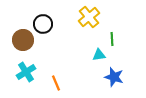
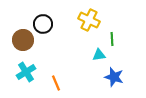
yellow cross: moved 3 px down; rotated 25 degrees counterclockwise
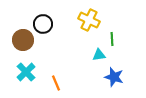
cyan cross: rotated 12 degrees counterclockwise
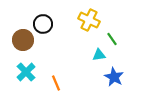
green line: rotated 32 degrees counterclockwise
blue star: rotated 12 degrees clockwise
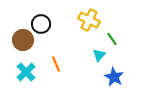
black circle: moved 2 px left
cyan triangle: rotated 40 degrees counterclockwise
orange line: moved 19 px up
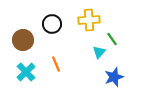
yellow cross: rotated 30 degrees counterclockwise
black circle: moved 11 px right
cyan triangle: moved 3 px up
blue star: rotated 24 degrees clockwise
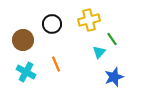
yellow cross: rotated 10 degrees counterclockwise
cyan cross: rotated 18 degrees counterclockwise
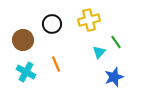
green line: moved 4 px right, 3 px down
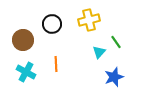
orange line: rotated 21 degrees clockwise
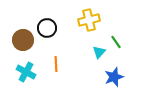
black circle: moved 5 px left, 4 px down
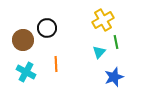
yellow cross: moved 14 px right; rotated 15 degrees counterclockwise
green line: rotated 24 degrees clockwise
